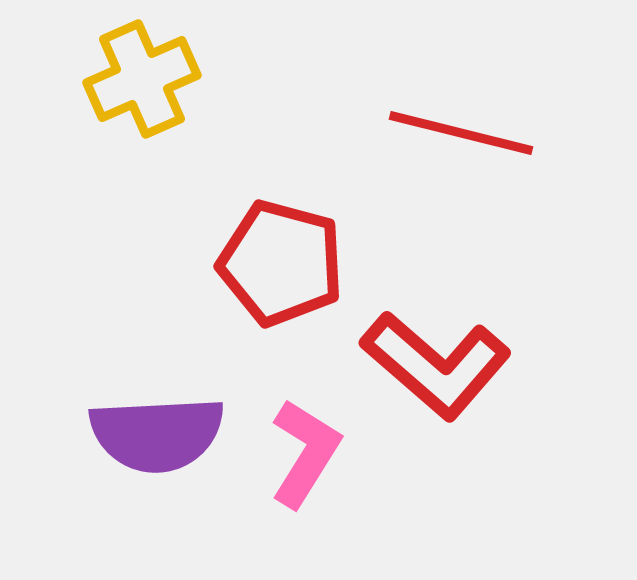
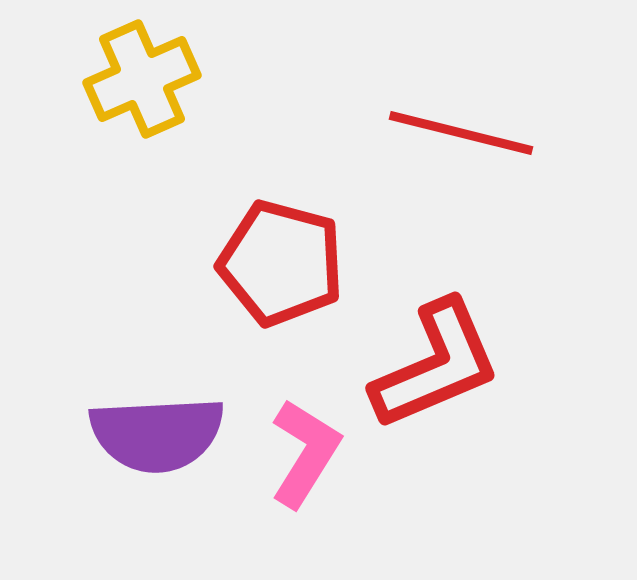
red L-shape: rotated 64 degrees counterclockwise
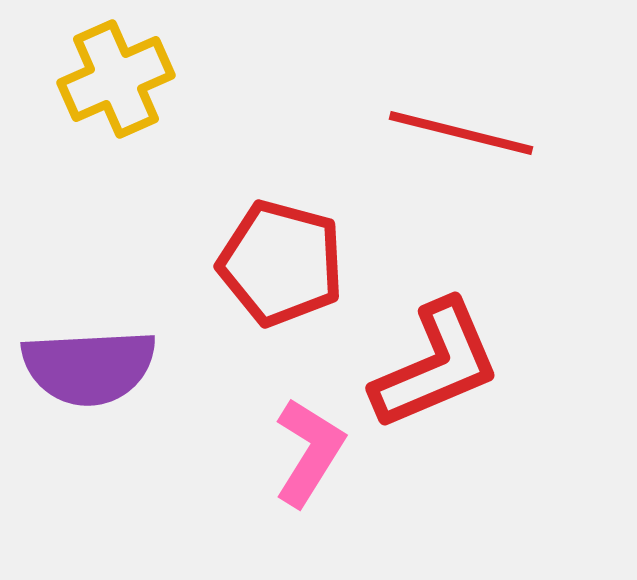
yellow cross: moved 26 px left
purple semicircle: moved 68 px left, 67 px up
pink L-shape: moved 4 px right, 1 px up
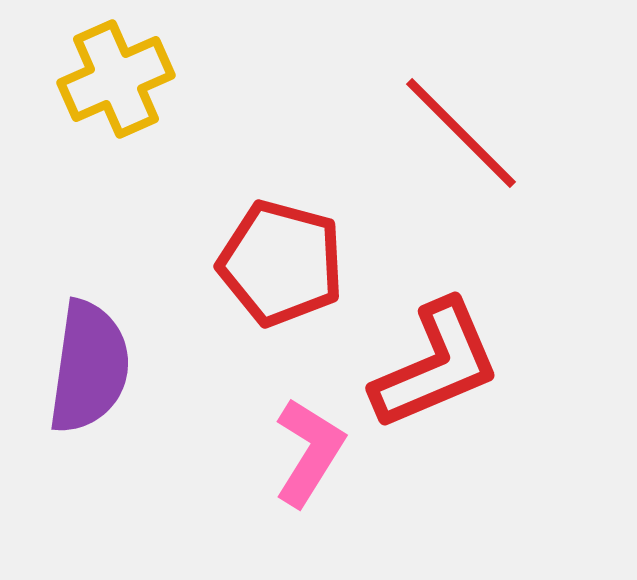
red line: rotated 31 degrees clockwise
purple semicircle: rotated 79 degrees counterclockwise
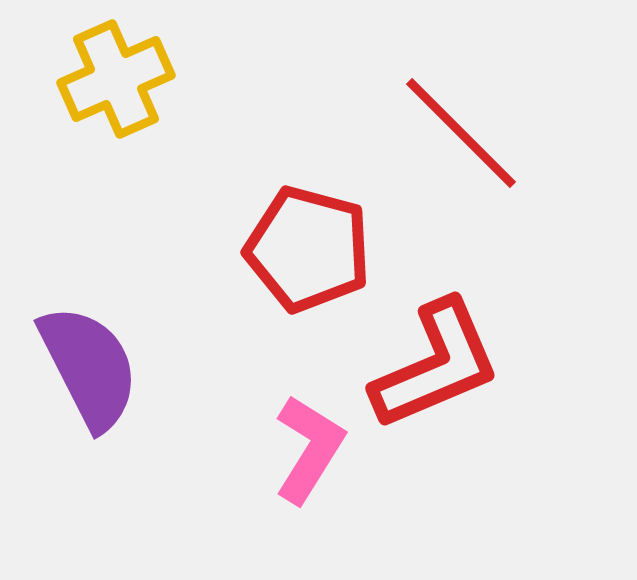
red pentagon: moved 27 px right, 14 px up
purple semicircle: rotated 35 degrees counterclockwise
pink L-shape: moved 3 px up
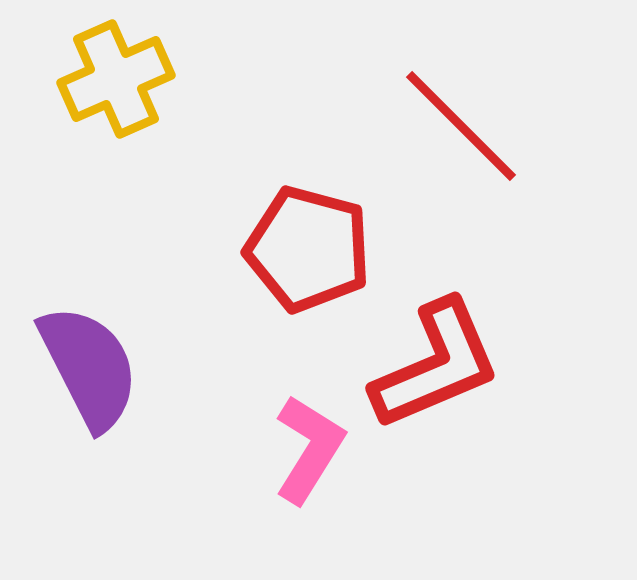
red line: moved 7 px up
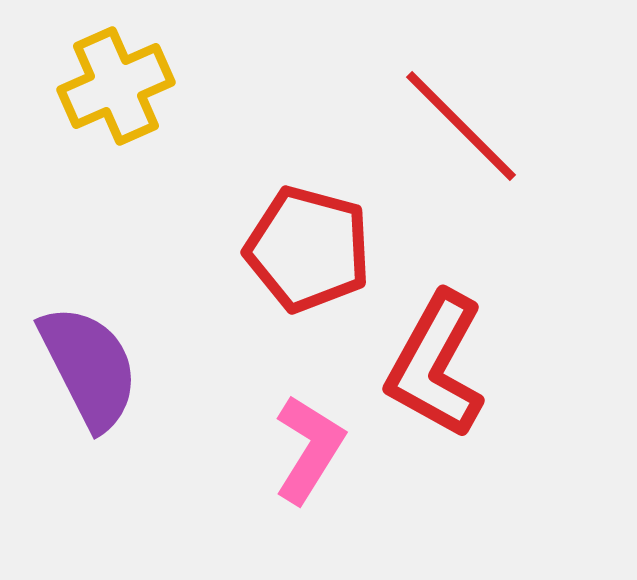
yellow cross: moved 7 px down
red L-shape: rotated 142 degrees clockwise
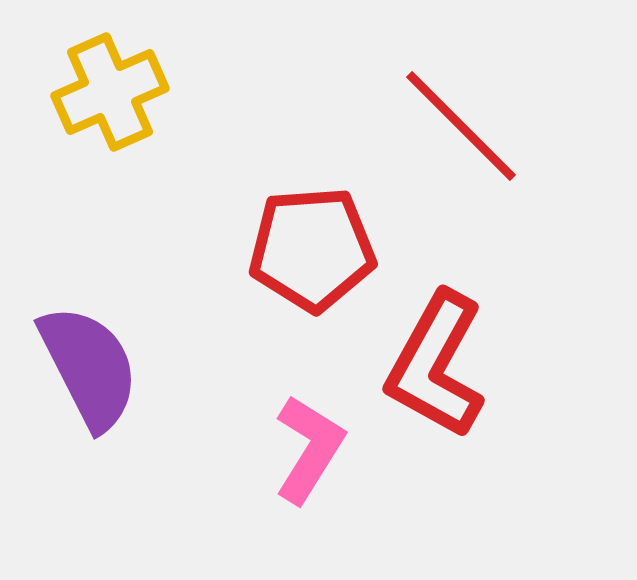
yellow cross: moved 6 px left, 6 px down
red pentagon: moved 4 px right; rotated 19 degrees counterclockwise
